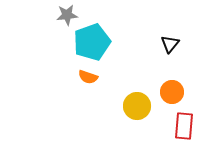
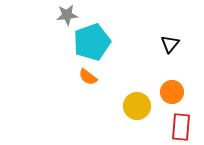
orange semicircle: rotated 18 degrees clockwise
red rectangle: moved 3 px left, 1 px down
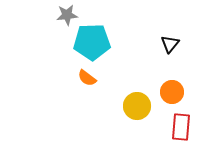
cyan pentagon: rotated 18 degrees clockwise
orange semicircle: moved 1 px left, 1 px down
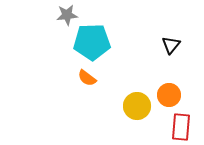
black triangle: moved 1 px right, 1 px down
orange circle: moved 3 px left, 3 px down
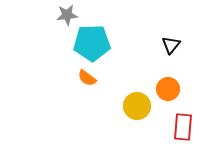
cyan pentagon: moved 1 px down
orange circle: moved 1 px left, 6 px up
red rectangle: moved 2 px right
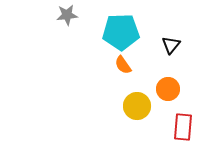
cyan pentagon: moved 29 px right, 11 px up
orange semicircle: moved 36 px right, 13 px up; rotated 18 degrees clockwise
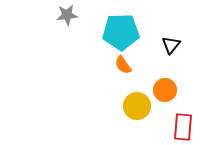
orange circle: moved 3 px left, 1 px down
